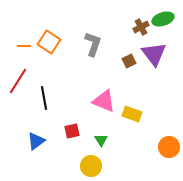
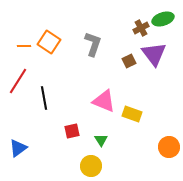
brown cross: moved 1 px down
blue triangle: moved 18 px left, 7 px down
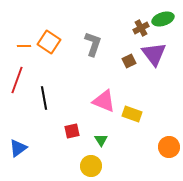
red line: moved 1 px left, 1 px up; rotated 12 degrees counterclockwise
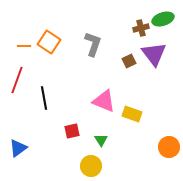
brown cross: rotated 14 degrees clockwise
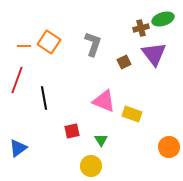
brown square: moved 5 px left, 1 px down
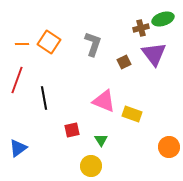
orange line: moved 2 px left, 2 px up
red square: moved 1 px up
